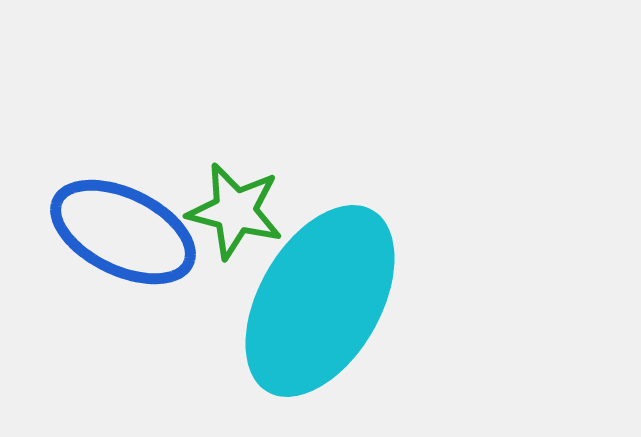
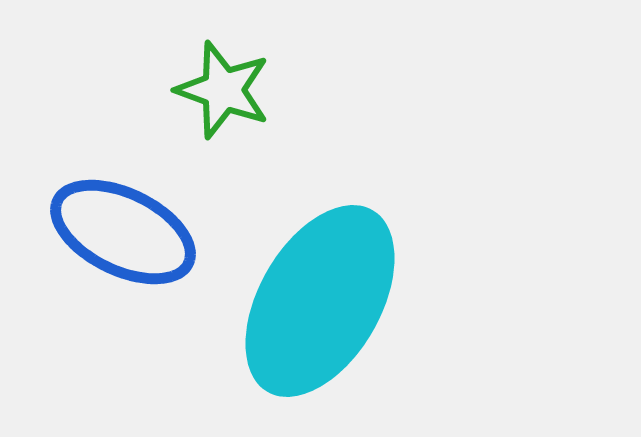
green star: moved 12 px left, 121 px up; rotated 6 degrees clockwise
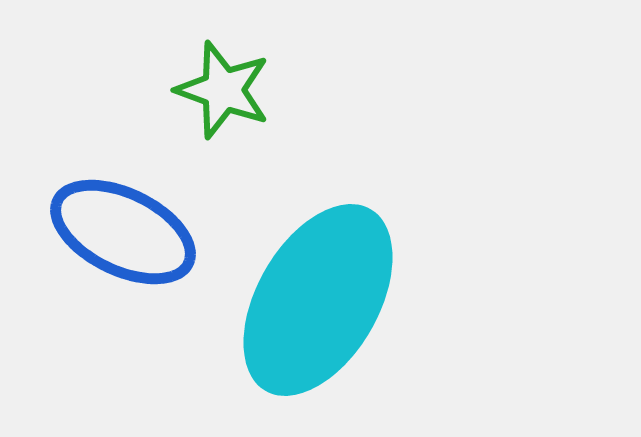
cyan ellipse: moved 2 px left, 1 px up
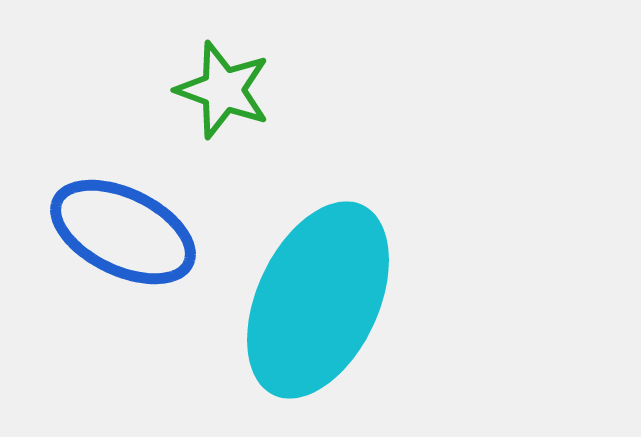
cyan ellipse: rotated 5 degrees counterclockwise
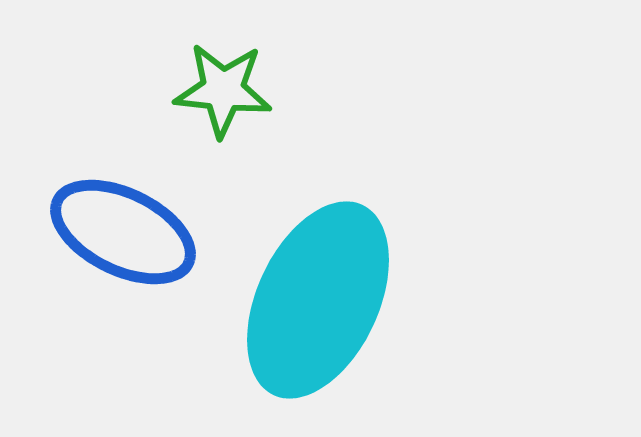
green star: rotated 14 degrees counterclockwise
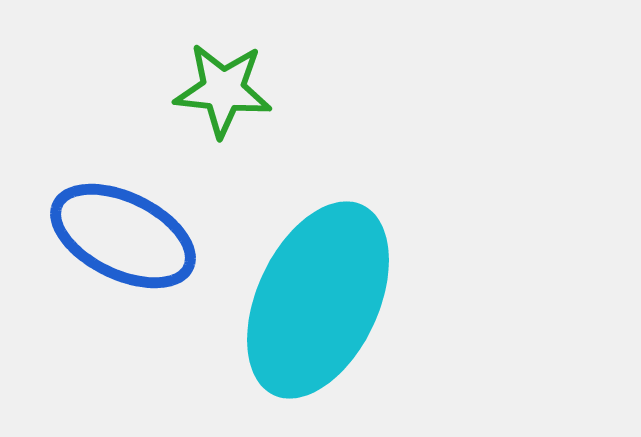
blue ellipse: moved 4 px down
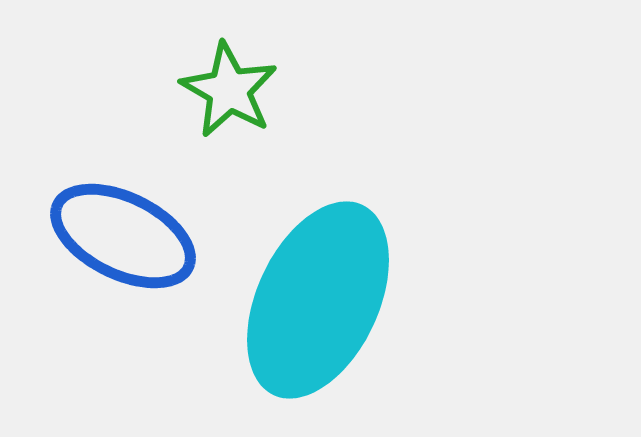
green star: moved 6 px right; rotated 24 degrees clockwise
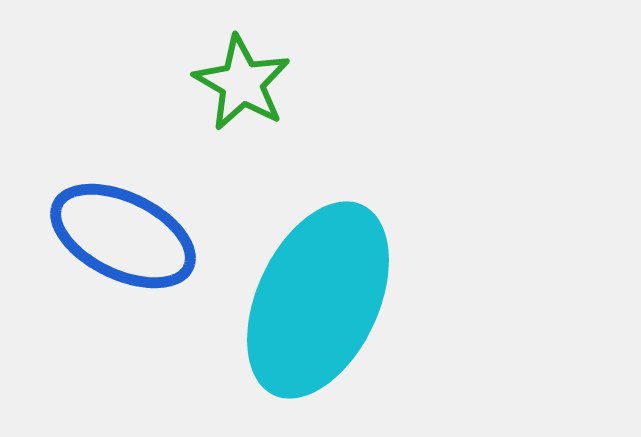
green star: moved 13 px right, 7 px up
